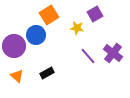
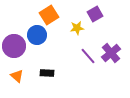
yellow star: rotated 16 degrees counterclockwise
blue circle: moved 1 px right
purple cross: moved 2 px left; rotated 12 degrees clockwise
black rectangle: rotated 32 degrees clockwise
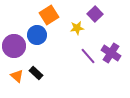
purple square: rotated 14 degrees counterclockwise
purple cross: rotated 18 degrees counterclockwise
black rectangle: moved 11 px left; rotated 40 degrees clockwise
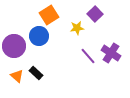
blue circle: moved 2 px right, 1 px down
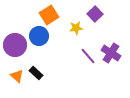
yellow star: moved 1 px left
purple circle: moved 1 px right, 1 px up
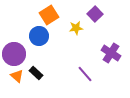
purple circle: moved 1 px left, 9 px down
purple line: moved 3 px left, 18 px down
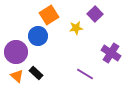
blue circle: moved 1 px left
purple circle: moved 2 px right, 2 px up
purple line: rotated 18 degrees counterclockwise
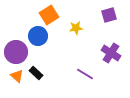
purple square: moved 14 px right, 1 px down; rotated 28 degrees clockwise
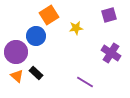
blue circle: moved 2 px left
purple line: moved 8 px down
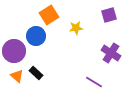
purple circle: moved 2 px left, 1 px up
purple line: moved 9 px right
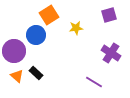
blue circle: moved 1 px up
